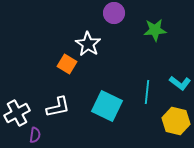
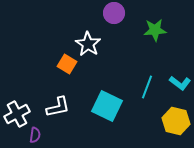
cyan line: moved 5 px up; rotated 15 degrees clockwise
white cross: moved 1 px down
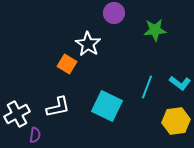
yellow hexagon: rotated 20 degrees counterclockwise
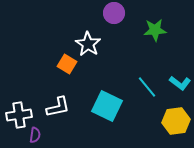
cyan line: rotated 60 degrees counterclockwise
white cross: moved 2 px right, 1 px down; rotated 20 degrees clockwise
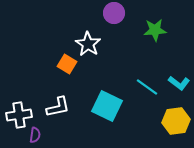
cyan L-shape: moved 1 px left
cyan line: rotated 15 degrees counterclockwise
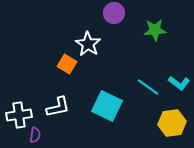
cyan line: moved 1 px right
yellow hexagon: moved 4 px left, 2 px down
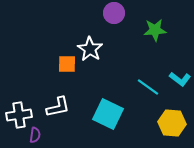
white star: moved 2 px right, 5 px down
orange square: rotated 30 degrees counterclockwise
cyan L-shape: moved 1 px right, 4 px up
cyan square: moved 1 px right, 8 px down
yellow hexagon: rotated 12 degrees clockwise
